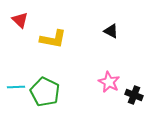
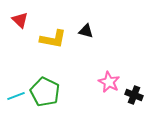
black triangle: moved 25 px left; rotated 14 degrees counterclockwise
cyan line: moved 9 px down; rotated 18 degrees counterclockwise
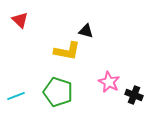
yellow L-shape: moved 14 px right, 12 px down
green pentagon: moved 13 px right; rotated 8 degrees counterclockwise
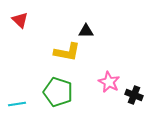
black triangle: rotated 14 degrees counterclockwise
yellow L-shape: moved 1 px down
cyan line: moved 1 px right, 8 px down; rotated 12 degrees clockwise
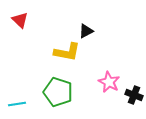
black triangle: rotated 28 degrees counterclockwise
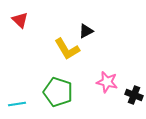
yellow L-shape: moved 3 px up; rotated 48 degrees clockwise
pink star: moved 2 px left; rotated 15 degrees counterclockwise
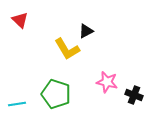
green pentagon: moved 2 px left, 2 px down
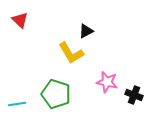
yellow L-shape: moved 4 px right, 4 px down
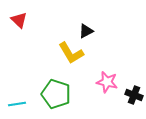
red triangle: moved 1 px left
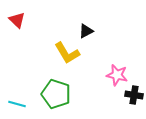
red triangle: moved 2 px left
yellow L-shape: moved 4 px left
pink star: moved 10 px right, 7 px up
black cross: rotated 12 degrees counterclockwise
cyan line: rotated 24 degrees clockwise
